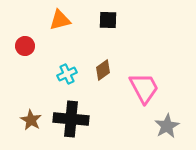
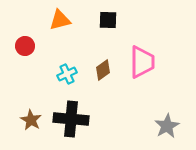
pink trapezoid: moved 2 px left, 26 px up; rotated 28 degrees clockwise
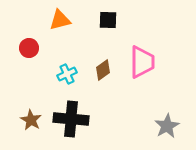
red circle: moved 4 px right, 2 px down
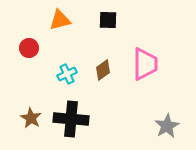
pink trapezoid: moved 3 px right, 2 px down
brown star: moved 2 px up
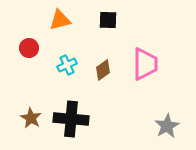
cyan cross: moved 9 px up
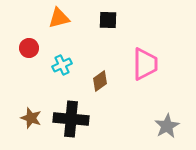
orange triangle: moved 1 px left, 2 px up
cyan cross: moved 5 px left
brown diamond: moved 3 px left, 11 px down
brown star: rotated 10 degrees counterclockwise
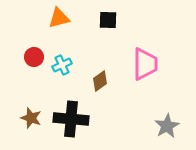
red circle: moved 5 px right, 9 px down
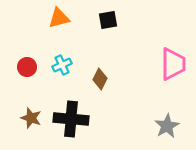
black square: rotated 12 degrees counterclockwise
red circle: moved 7 px left, 10 px down
pink trapezoid: moved 28 px right
brown diamond: moved 2 px up; rotated 30 degrees counterclockwise
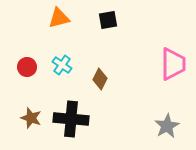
cyan cross: rotated 30 degrees counterclockwise
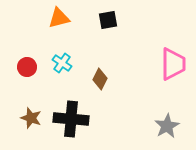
cyan cross: moved 2 px up
